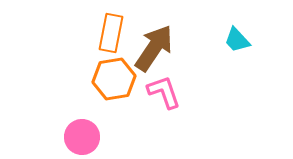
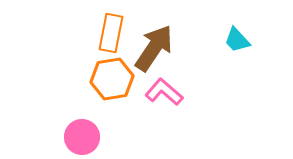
orange hexagon: moved 2 px left
pink L-shape: rotated 30 degrees counterclockwise
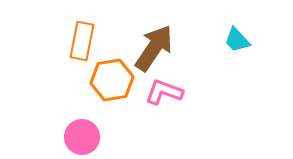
orange rectangle: moved 29 px left, 8 px down
orange hexagon: moved 1 px down
pink L-shape: rotated 21 degrees counterclockwise
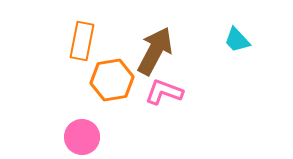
brown arrow: moved 1 px right, 3 px down; rotated 6 degrees counterclockwise
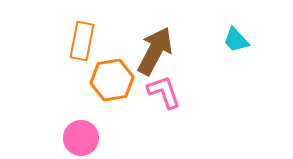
cyan trapezoid: moved 1 px left
pink L-shape: rotated 51 degrees clockwise
pink circle: moved 1 px left, 1 px down
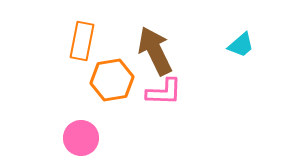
cyan trapezoid: moved 5 px right, 5 px down; rotated 88 degrees counterclockwise
brown arrow: rotated 54 degrees counterclockwise
pink L-shape: rotated 111 degrees clockwise
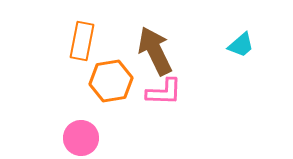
orange hexagon: moved 1 px left, 1 px down
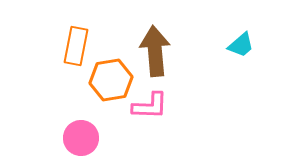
orange rectangle: moved 6 px left, 5 px down
brown arrow: rotated 21 degrees clockwise
orange hexagon: moved 1 px up
pink L-shape: moved 14 px left, 14 px down
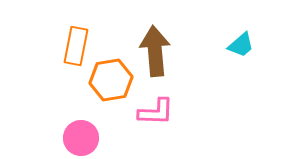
pink L-shape: moved 6 px right, 6 px down
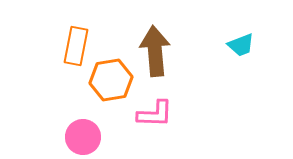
cyan trapezoid: rotated 20 degrees clockwise
pink L-shape: moved 1 px left, 2 px down
pink circle: moved 2 px right, 1 px up
